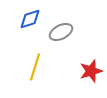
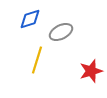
yellow line: moved 2 px right, 7 px up
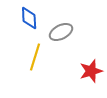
blue diamond: moved 1 px left, 1 px up; rotated 75 degrees counterclockwise
yellow line: moved 2 px left, 3 px up
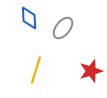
gray ellipse: moved 2 px right, 4 px up; rotated 25 degrees counterclockwise
yellow line: moved 1 px right, 13 px down
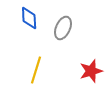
gray ellipse: rotated 15 degrees counterclockwise
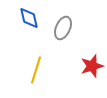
blue diamond: rotated 10 degrees counterclockwise
red star: moved 1 px right, 5 px up
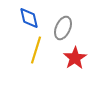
red star: moved 17 px left, 8 px up; rotated 15 degrees counterclockwise
yellow line: moved 20 px up
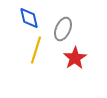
gray ellipse: moved 1 px down
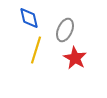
gray ellipse: moved 2 px right, 1 px down
red star: rotated 10 degrees counterclockwise
